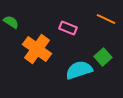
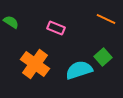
pink rectangle: moved 12 px left
orange cross: moved 2 px left, 15 px down
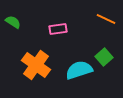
green semicircle: moved 2 px right
pink rectangle: moved 2 px right, 1 px down; rotated 30 degrees counterclockwise
green square: moved 1 px right
orange cross: moved 1 px right, 1 px down
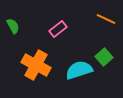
green semicircle: moved 4 px down; rotated 28 degrees clockwise
pink rectangle: rotated 30 degrees counterclockwise
orange cross: rotated 8 degrees counterclockwise
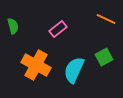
green semicircle: rotated 14 degrees clockwise
green square: rotated 12 degrees clockwise
cyan semicircle: moved 5 px left; rotated 48 degrees counterclockwise
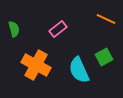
green semicircle: moved 1 px right, 3 px down
cyan semicircle: moved 5 px right; rotated 48 degrees counterclockwise
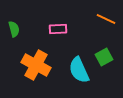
pink rectangle: rotated 36 degrees clockwise
